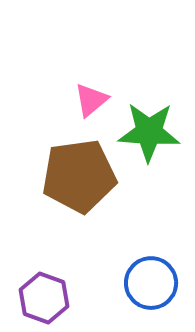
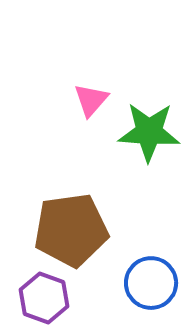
pink triangle: rotated 9 degrees counterclockwise
brown pentagon: moved 8 px left, 54 px down
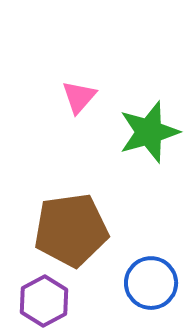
pink triangle: moved 12 px left, 3 px up
green star: rotated 20 degrees counterclockwise
purple hexagon: moved 3 px down; rotated 12 degrees clockwise
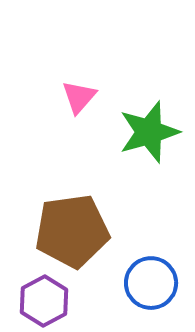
brown pentagon: moved 1 px right, 1 px down
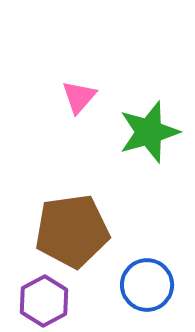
blue circle: moved 4 px left, 2 px down
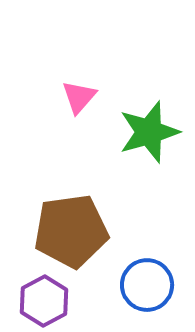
brown pentagon: moved 1 px left
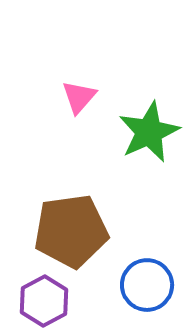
green star: rotated 8 degrees counterclockwise
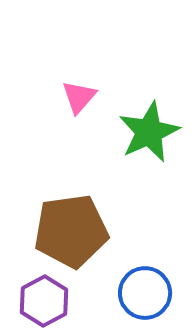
blue circle: moved 2 px left, 8 px down
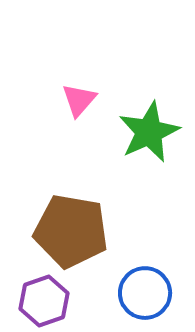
pink triangle: moved 3 px down
brown pentagon: rotated 18 degrees clockwise
purple hexagon: rotated 9 degrees clockwise
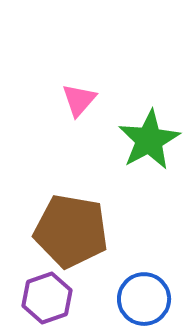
green star: moved 8 px down; rotated 4 degrees counterclockwise
blue circle: moved 1 px left, 6 px down
purple hexagon: moved 3 px right, 3 px up
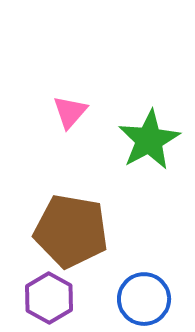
pink triangle: moved 9 px left, 12 px down
purple hexagon: moved 2 px right; rotated 12 degrees counterclockwise
